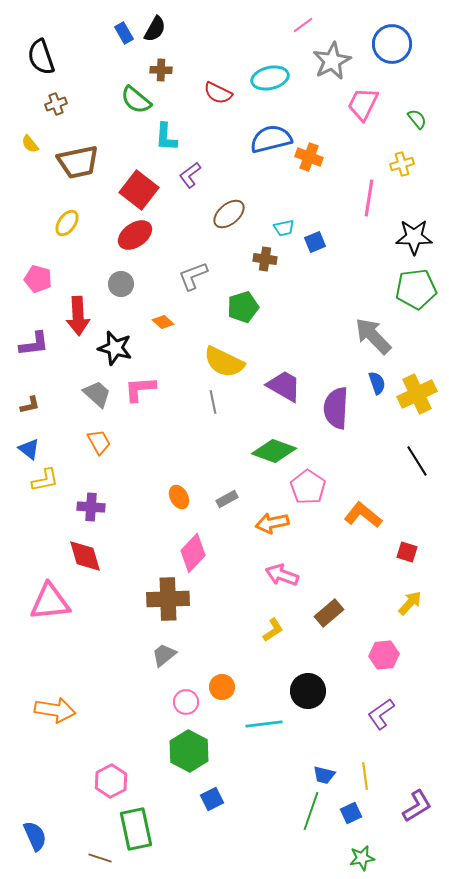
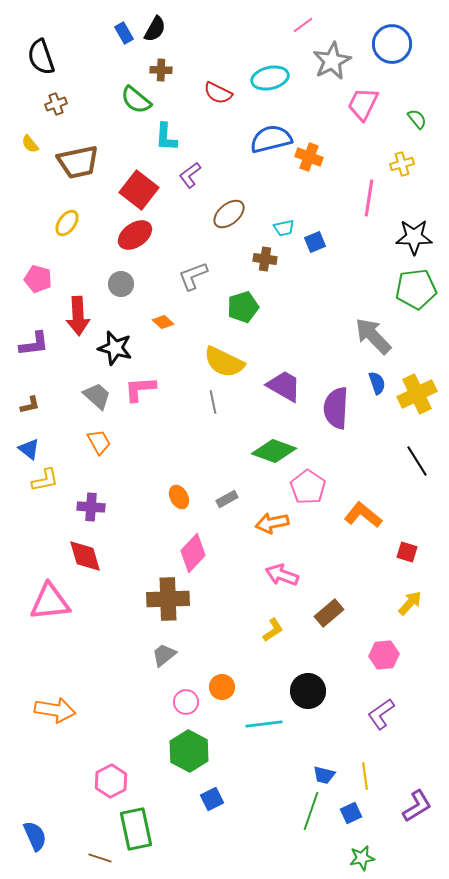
gray trapezoid at (97, 394): moved 2 px down
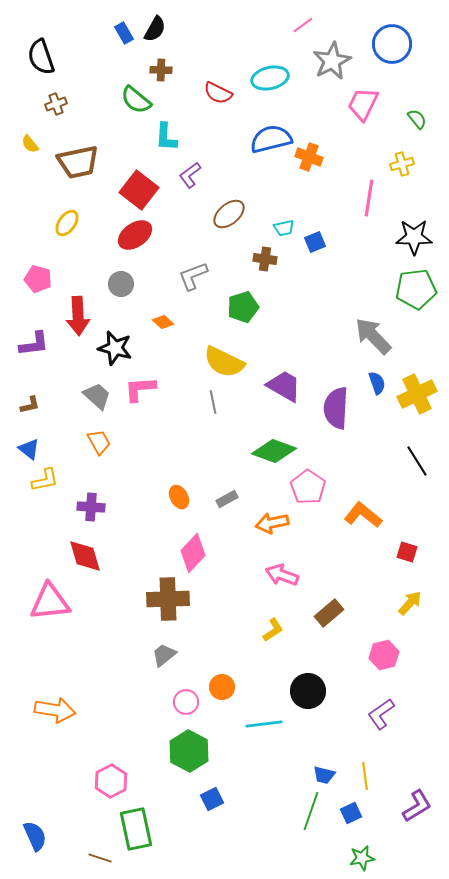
pink hexagon at (384, 655): rotated 8 degrees counterclockwise
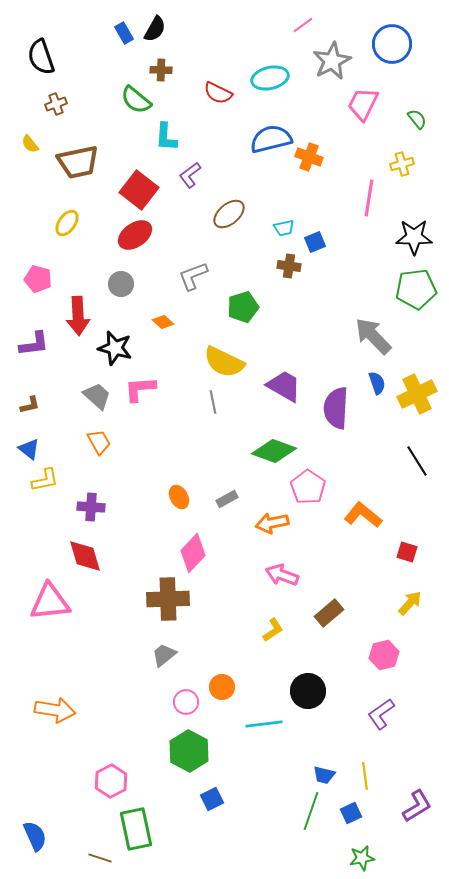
brown cross at (265, 259): moved 24 px right, 7 px down
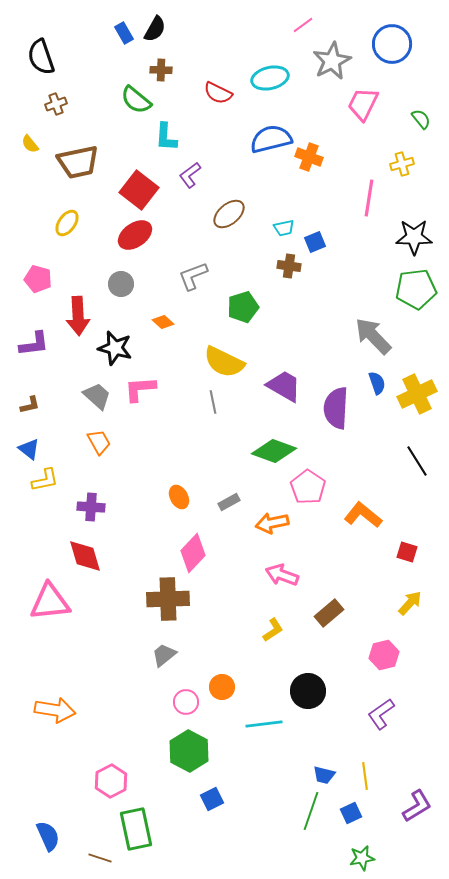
green semicircle at (417, 119): moved 4 px right
gray rectangle at (227, 499): moved 2 px right, 3 px down
blue semicircle at (35, 836): moved 13 px right
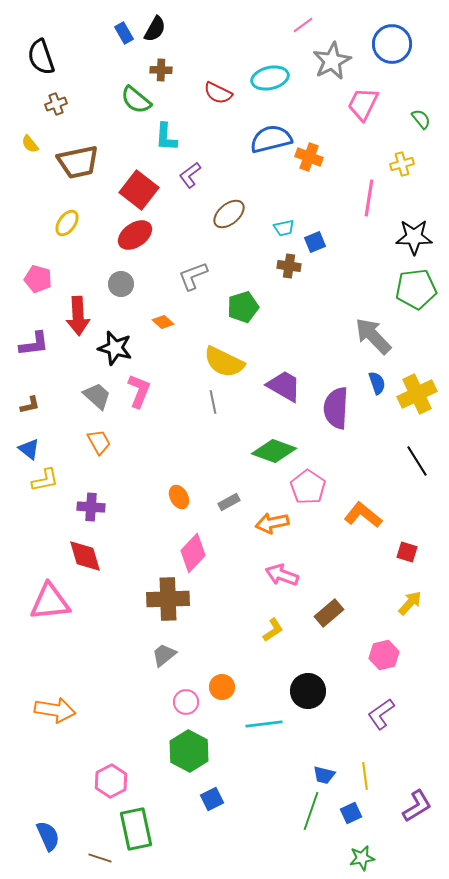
pink L-shape at (140, 389): moved 1 px left, 2 px down; rotated 116 degrees clockwise
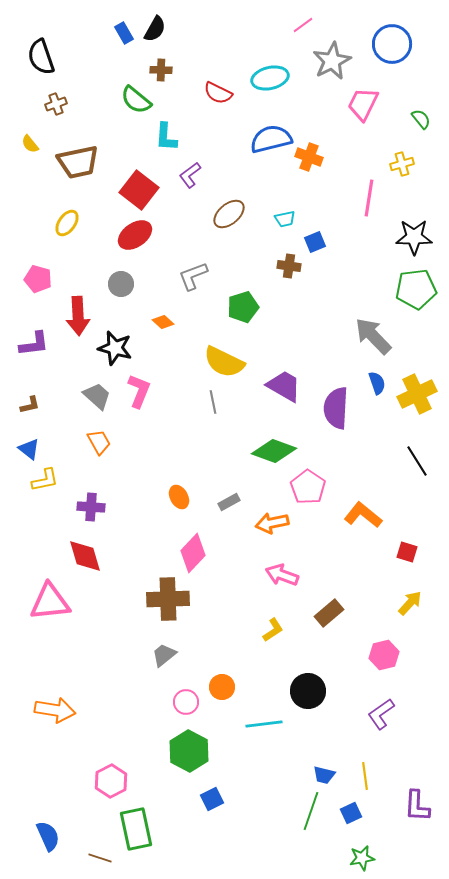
cyan trapezoid at (284, 228): moved 1 px right, 9 px up
purple L-shape at (417, 806): rotated 124 degrees clockwise
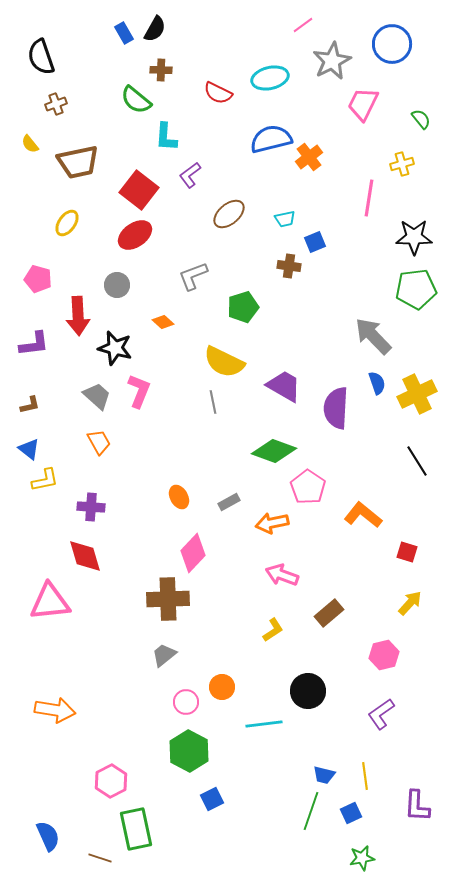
orange cross at (309, 157): rotated 32 degrees clockwise
gray circle at (121, 284): moved 4 px left, 1 px down
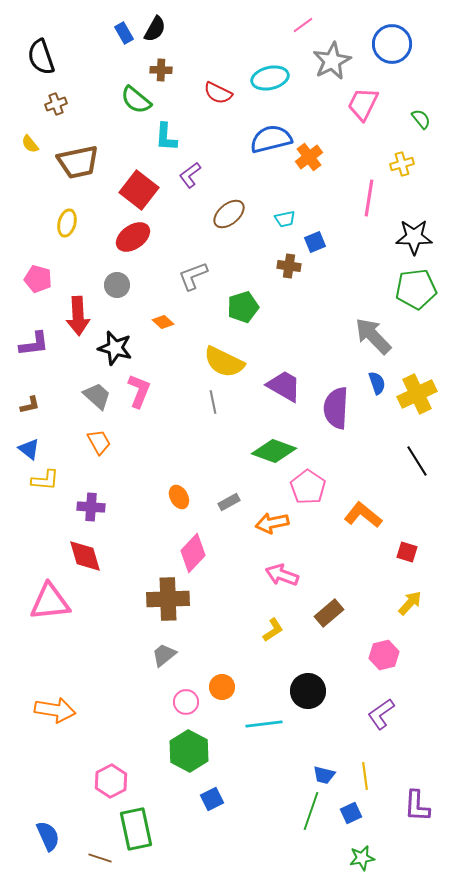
yellow ellipse at (67, 223): rotated 20 degrees counterclockwise
red ellipse at (135, 235): moved 2 px left, 2 px down
yellow L-shape at (45, 480): rotated 16 degrees clockwise
